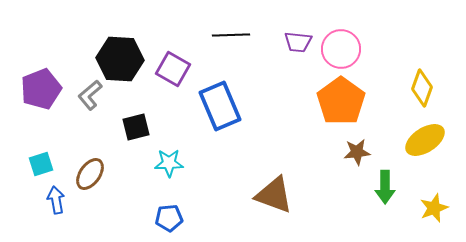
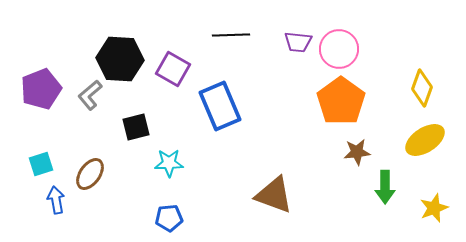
pink circle: moved 2 px left
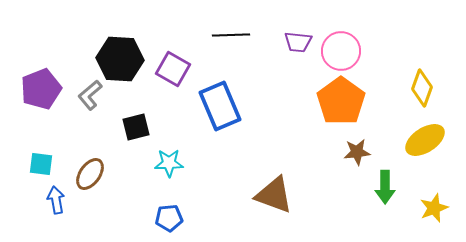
pink circle: moved 2 px right, 2 px down
cyan square: rotated 25 degrees clockwise
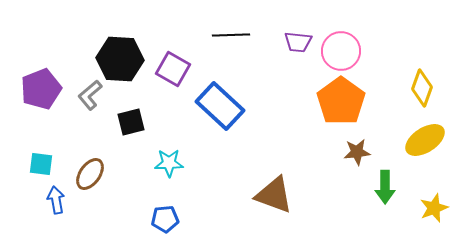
blue rectangle: rotated 24 degrees counterclockwise
black square: moved 5 px left, 5 px up
blue pentagon: moved 4 px left, 1 px down
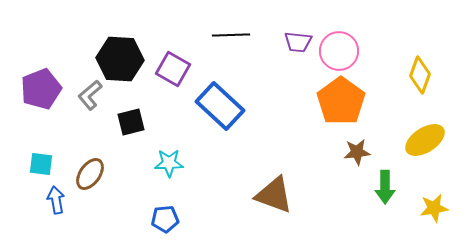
pink circle: moved 2 px left
yellow diamond: moved 2 px left, 13 px up
yellow star: rotated 12 degrees clockwise
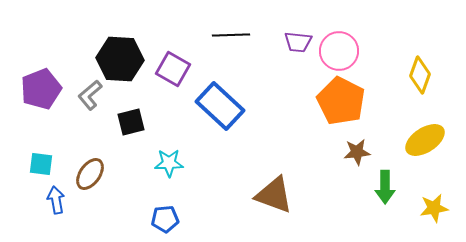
orange pentagon: rotated 9 degrees counterclockwise
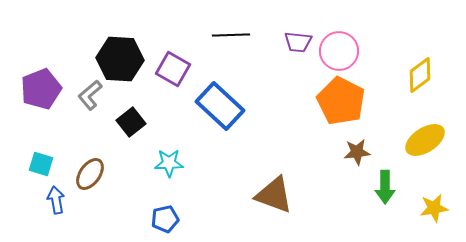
yellow diamond: rotated 33 degrees clockwise
black square: rotated 24 degrees counterclockwise
cyan square: rotated 10 degrees clockwise
blue pentagon: rotated 8 degrees counterclockwise
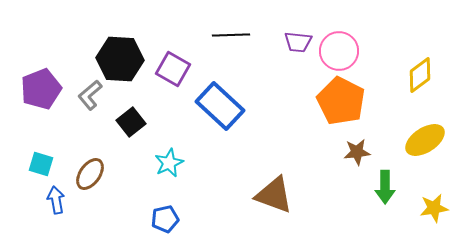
cyan star: rotated 24 degrees counterclockwise
